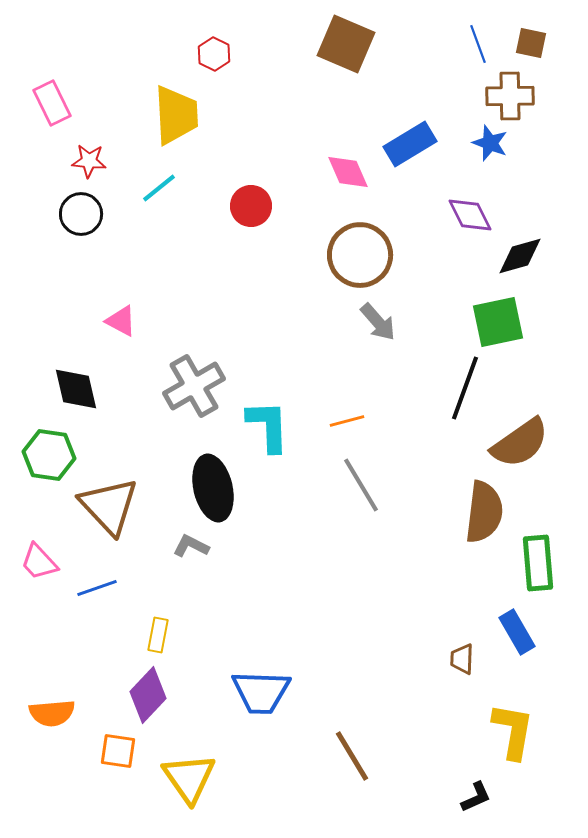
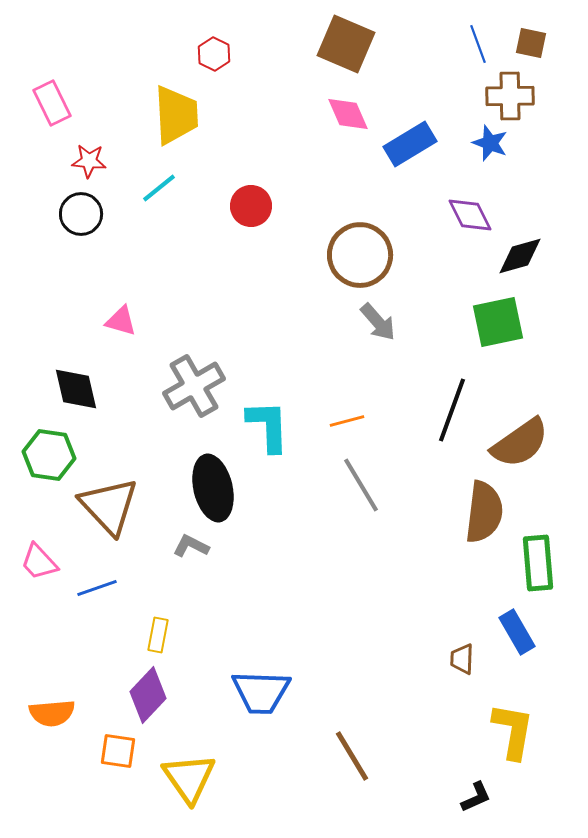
pink diamond at (348, 172): moved 58 px up
pink triangle at (121, 321): rotated 12 degrees counterclockwise
black line at (465, 388): moved 13 px left, 22 px down
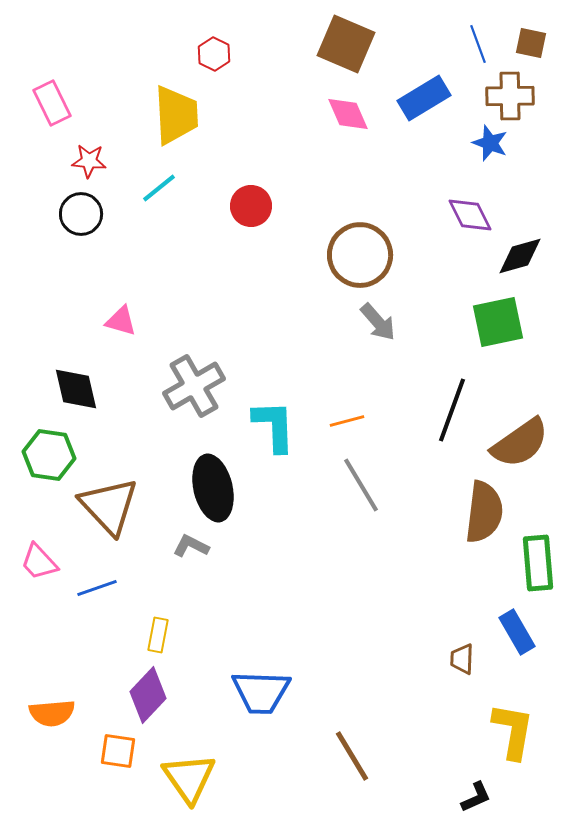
blue rectangle at (410, 144): moved 14 px right, 46 px up
cyan L-shape at (268, 426): moved 6 px right
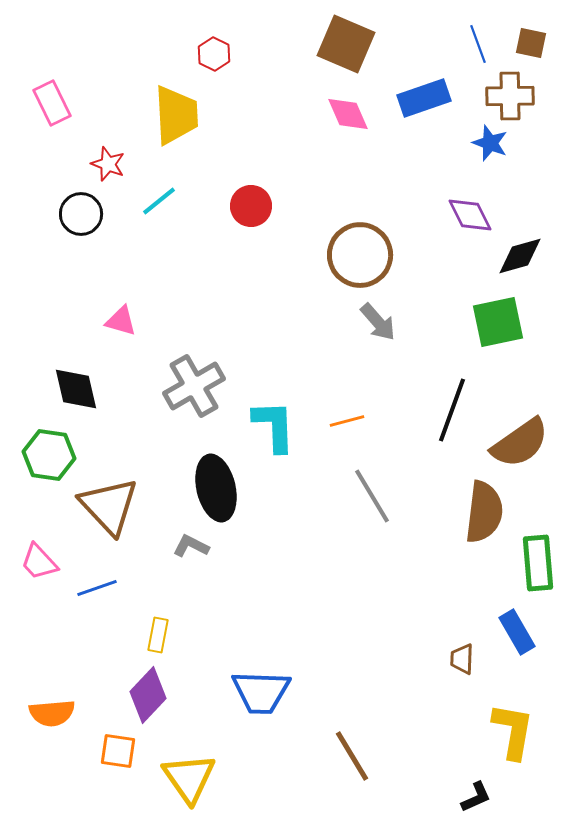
blue rectangle at (424, 98): rotated 12 degrees clockwise
red star at (89, 161): moved 19 px right, 3 px down; rotated 16 degrees clockwise
cyan line at (159, 188): moved 13 px down
gray line at (361, 485): moved 11 px right, 11 px down
black ellipse at (213, 488): moved 3 px right
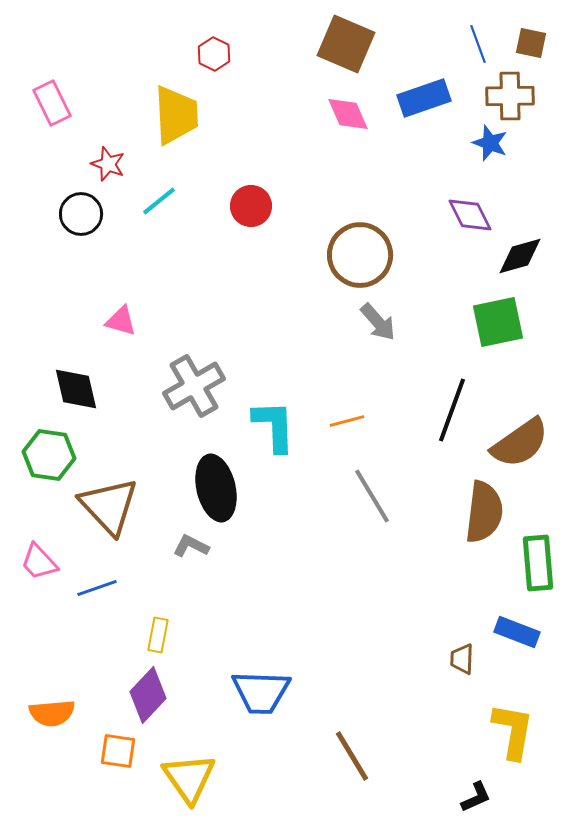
blue rectangle at (517, 632): rotated 39 degrees counterclockwise
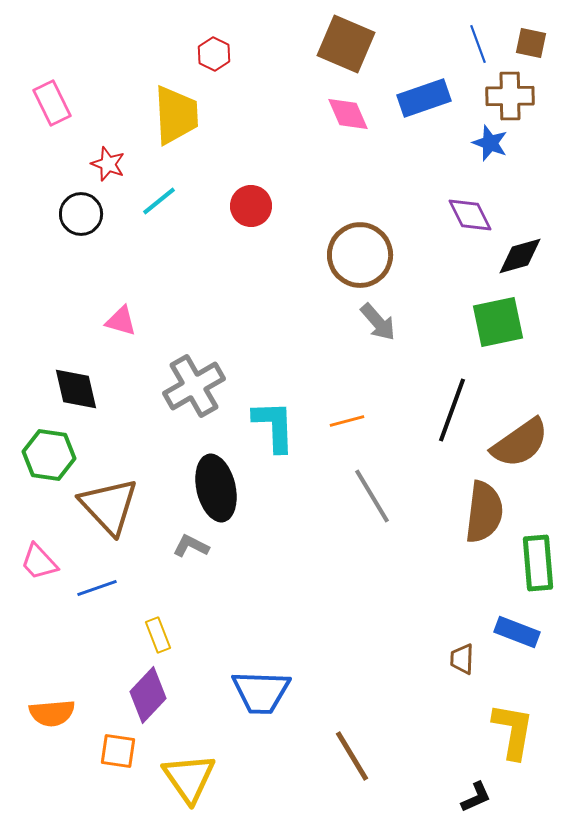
yellow rectangle at (158, 635): rotated 32 degrees counterclockwise
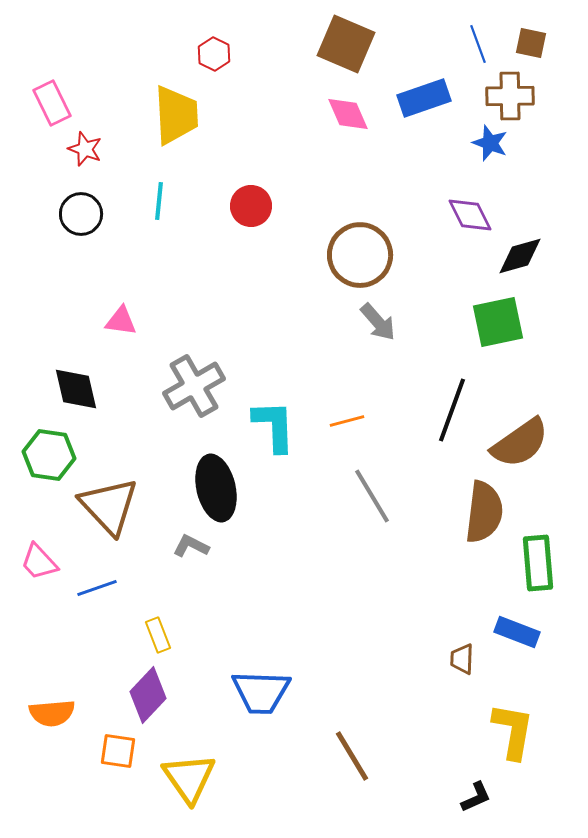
red star at (108, 164): moved 23 px left, 15 px up
cyan line at (159, 201): rotated 45 degrees counterclockwise
pink triangle at (121, 321): rotated 8 degrees counterclockwise
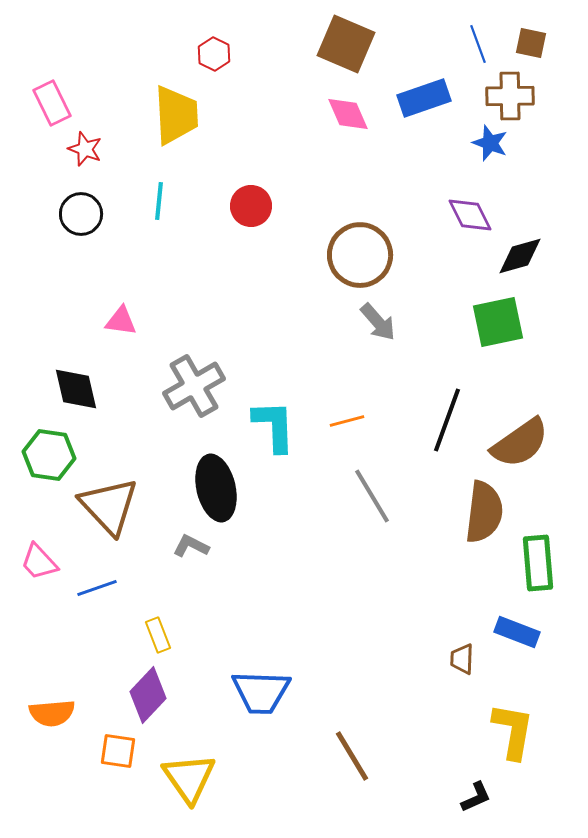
black line at (452, 410): moved 5 px left, 10 px down
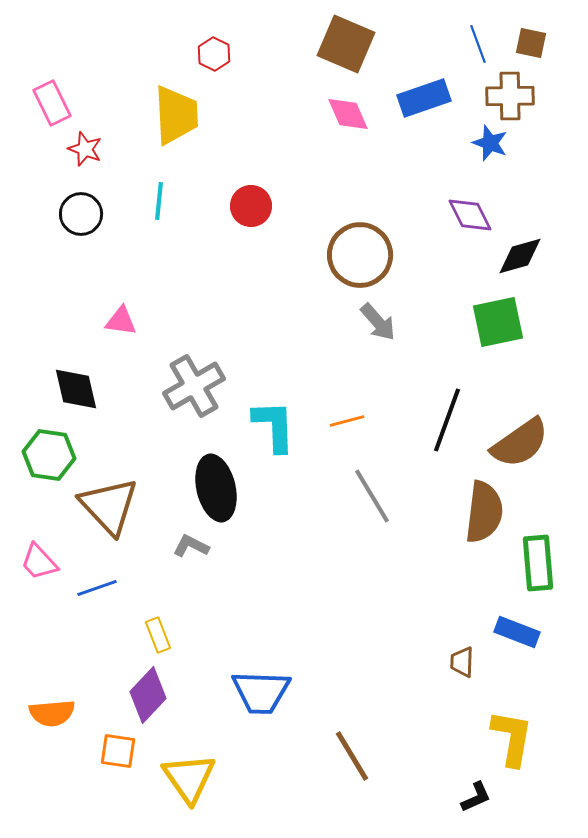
brown trapezoid at (462, 659): moved 3 px down
yellow L-shape at (513, 731): moved 1 px left, 7 px down
